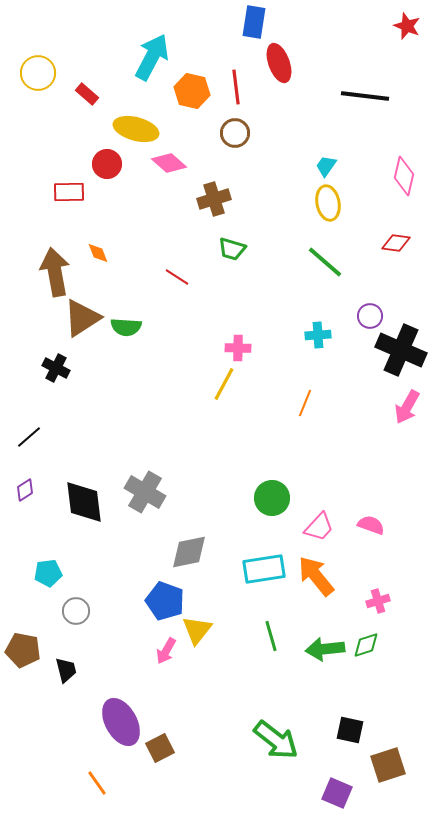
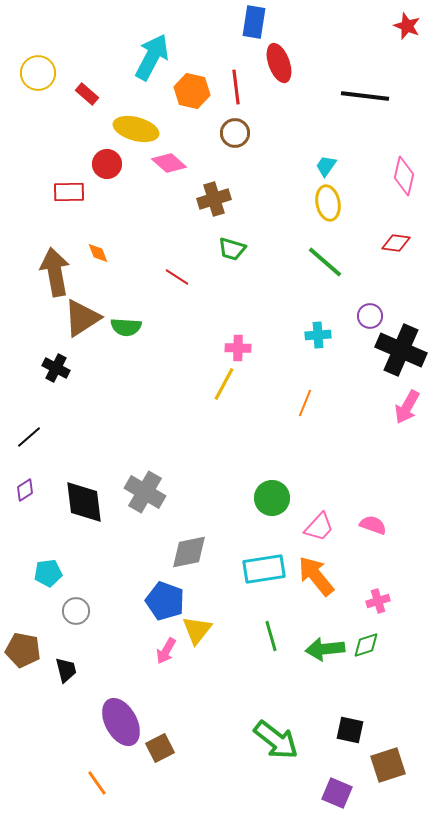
pink semicircle at (371, 525): moved 2 px right
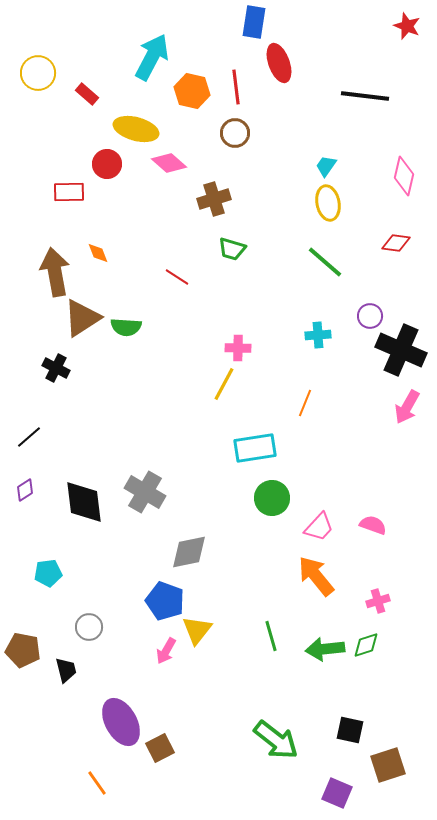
cyan rectangle at (264, 569): moved 9 px left, 121 px up
gray circle at (76, 611): moved 13 px right, 16 px down
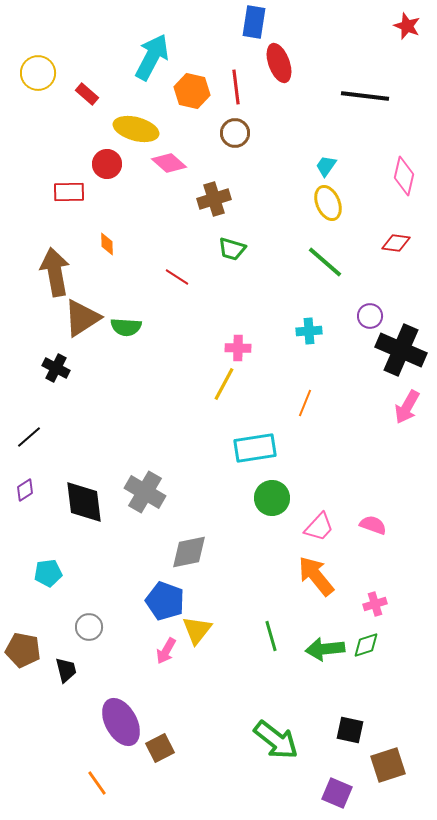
yellow ellipse at (328, 203): rotated 12 degrees counterclockwise
orange diamond at (98, 253): moved 9 px right, 9 px up; rotated 20 degrees clockwise
cyan cross at (318, 335): moved 9 px left, 4 px up
pink cross at (378, 601): moved 3 px left, 3 px down
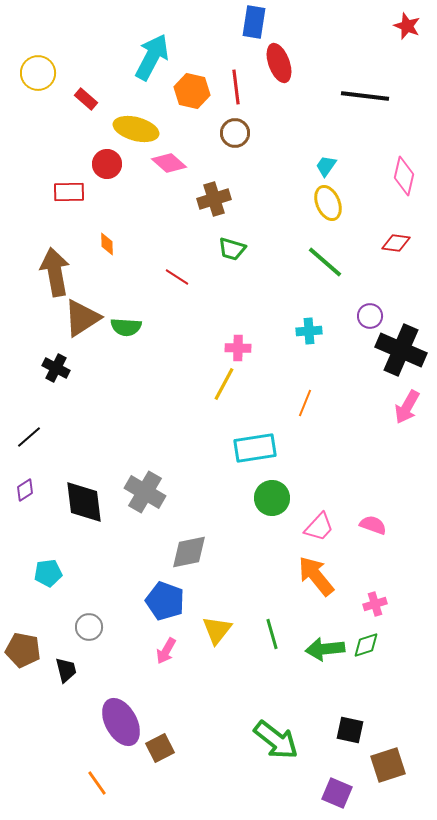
red rectangle at (87, 94): moved 1 px left, 5 px down
yellow triangle at (197, 630): moved 20 px right
green line at (271, 636): moved 1 px right, 2 px up
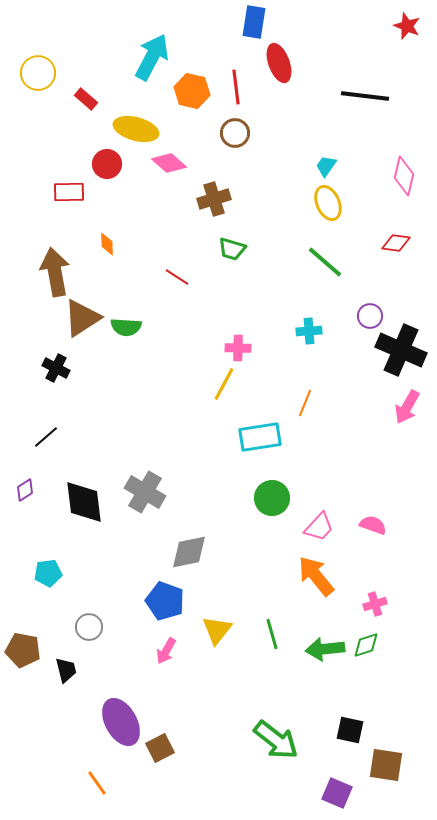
black line at (29, 437): moved 17 px right
cyan rectangle at (255, 448): moved 5 px right, 11 px up
brown square at (388, 765): moved 2 px left; rotated 27 degrees clockwise
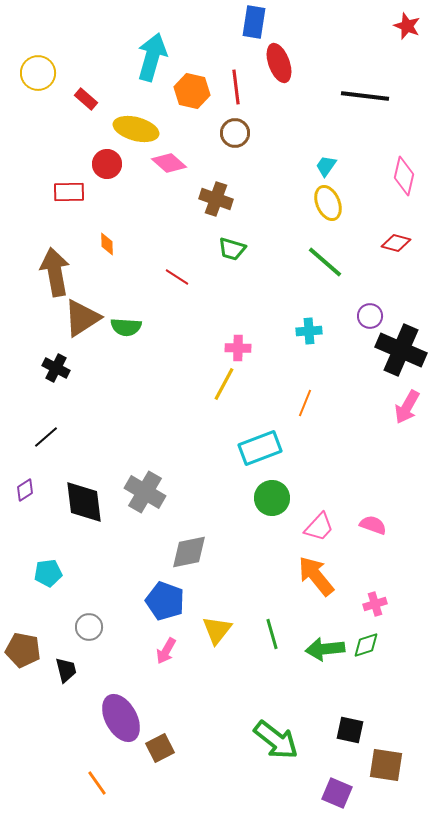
cyan arrow at (152, 57): rotated 12 degrees counterclockwise
brown cross at (214, 199): moved 2 px right; rotated 36 degrees clockwise
red diamond at (396, 243): rotated 8 degrees clockwise
cyan rectangle at (260, 437): moved 11 px down; rotated 12 degrees counterclockwise
purple ellipse at (121, 722): moved 4 px up
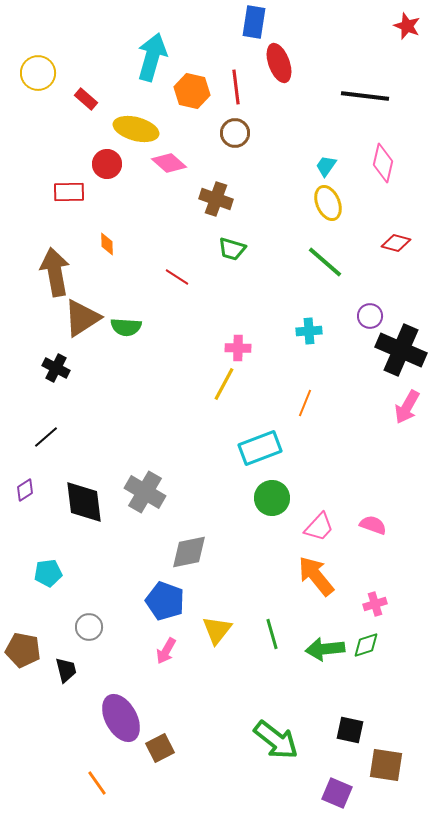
pink diamond at (404, 176): moved 21 px left, 13 px up
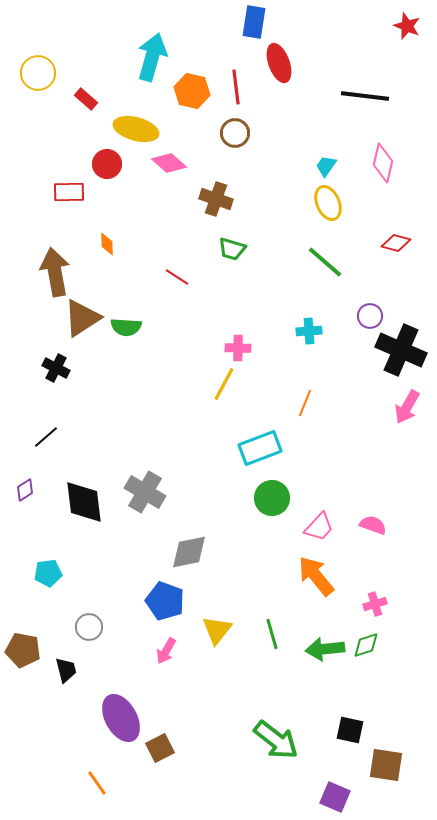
purple square at (337, 793): moved 2 px left, 4 px down
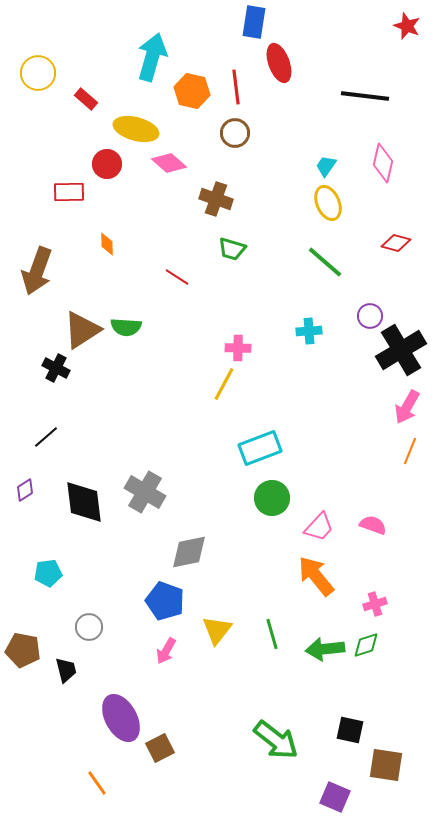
brown arrow at (55, 272): moved 18 px left, 1 px up; rotated 150 degrees counterclockwise
brown triangle at (82, 318): moved 12 px down
black cross at (401, 350): rotated 36 degrees clockwise
orange line at (305, 403): moved 105 px right, 48 px down
